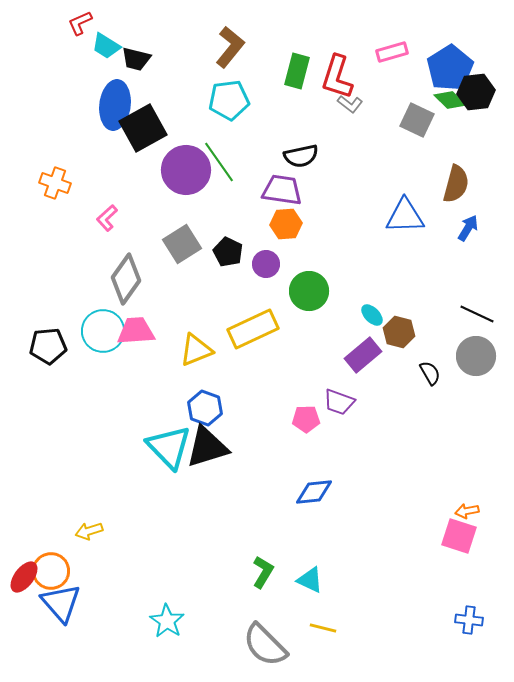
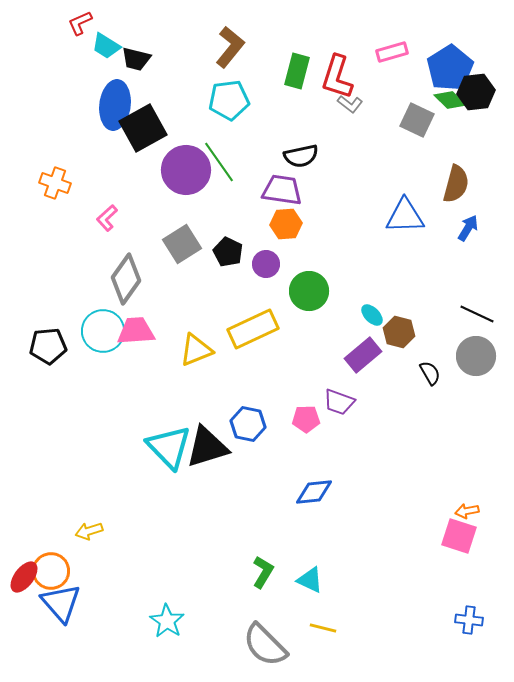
blue hexagon at (205, 408): moved 43 px right, 16 px down; rotated 8 degrees counterclockwise
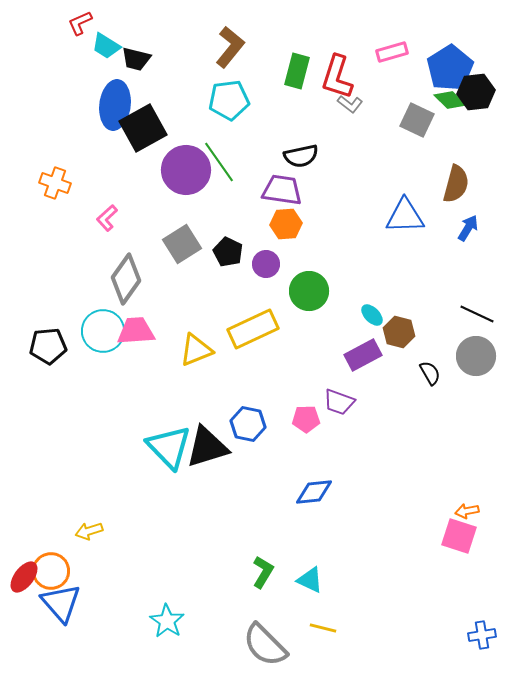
purple rectangle at (363, 355): rotated 12 degrees clockwise
blue cross at (469, 620): moved 13 px right, 15 px down; rotated 16 degrees counterclockwise
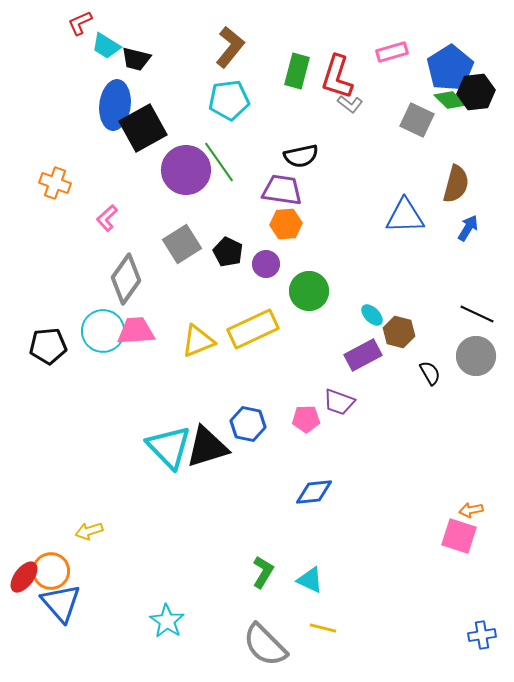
yellow triangle at (196, 350): moved 2 px right, 9 px up
orange arrow at (467, 511): moved 4 px right, 1 px up
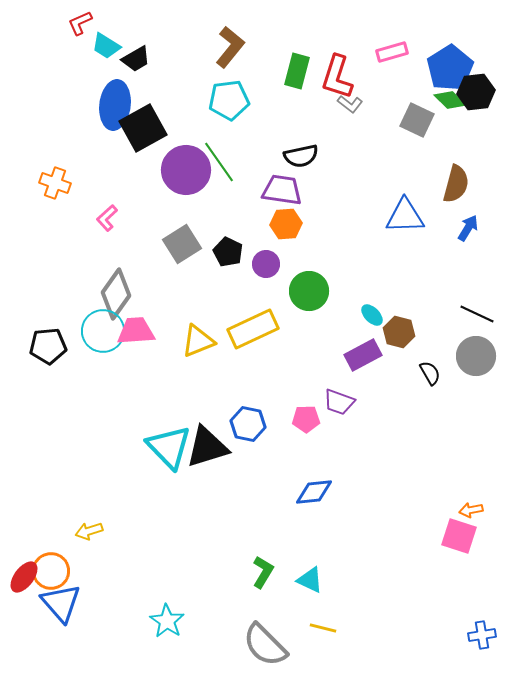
black trapezoid at (136, 59): rotated 44 degrees counterclockwise
gray diamond at (126, 279): moved 10 px left, 15 px down
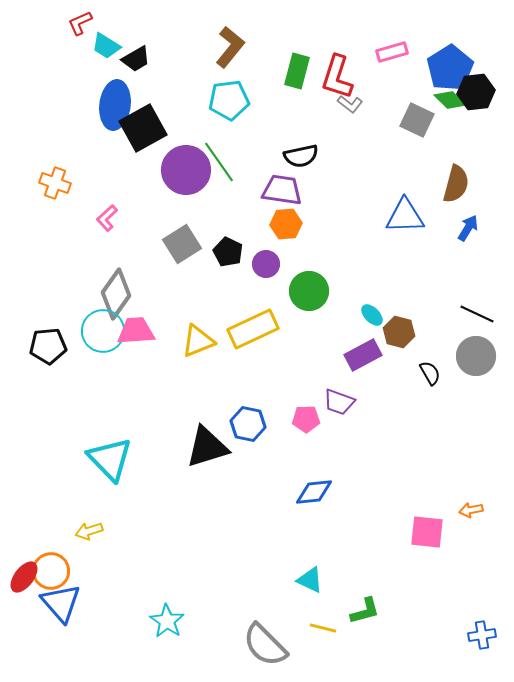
cyan triangle at (169, 447): moved 59 px left, 12 px down
pink square at (459, 536): moved 32 px left, 4 px up; rotated 12 degrees counterclockwise
green L-shape at (263, 572): moved 102 px right, 39 px down; rotated 44 degrees clockwise
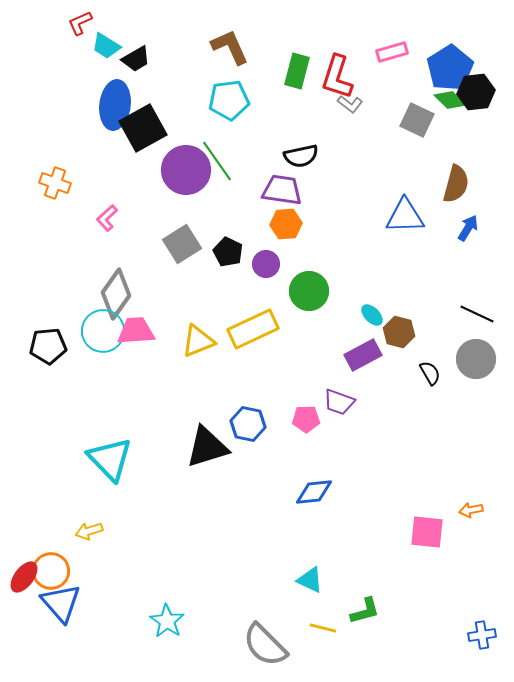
brown L-shape at (230, 47): rotated 63 degrees counterclockwise
green line at (219, 162): moved 2 px left, 1 px up
gray circle at (476, 356): moved 3 px down
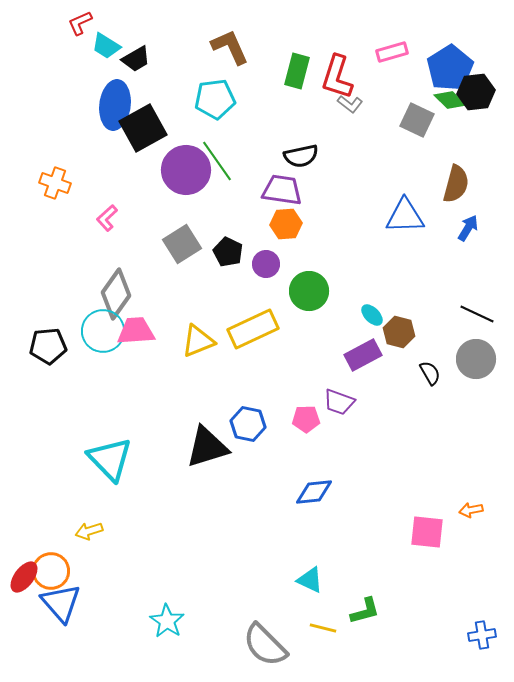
cyan pentagon at (229, 100): moved 14 px left, 1 px up
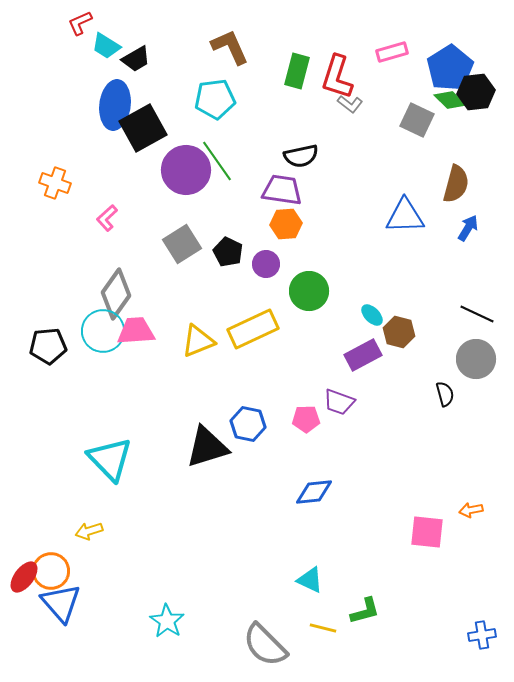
black semicircle at (430, 373): moved 15 px right, 21 px down; rotated 15 degrees clockwise
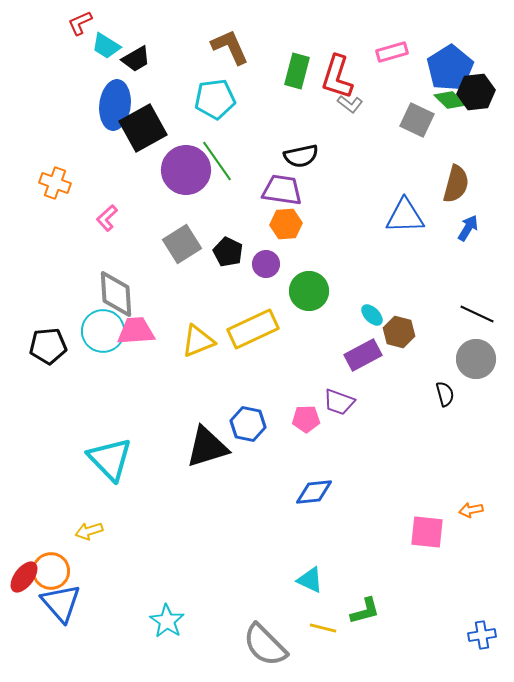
gray diamond at (116, 294): rotated 39 degrees counterclockwise
